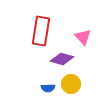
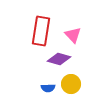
pink triangle: moved 10 px left, 2 px up
purple diamond: moved 3 px left
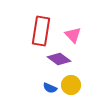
purple diamond: rotated 20 degrees clockwise
yellow circle: moved 1 px down
blue semicircle: moved 2 px right; rotated 24 degrees clockwise
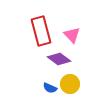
red rectangle: rotated 24 degrees counterclockwise
pink triangle: moved 1 px left
yellow circle: moved 1 px left, 1 px up
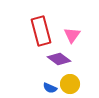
pink triangle: rotated 18 degrees clockwise
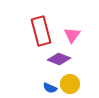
purple diamond: rotated 15 degrees counterclockwise
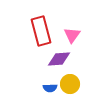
purple diamond: rotated 25 degrees counterclockwise
blue semicircle: rotated 24 degrees counterclockwise
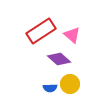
red rectangle: rotated 72 degrees clockwise
pink triangle: rotated 24 degrees counterclockwise
purple diamond: rotated 45 degrees clockwise
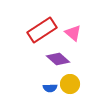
red rectangle: moved 1 px right, 1 px up
pink triangle: moved 1 px right, 2 px up
purple diamond: moved 1 px left
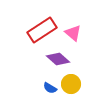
yellow circle: moved 1 px right
blue semicircle: rotated 32 degrees clockwise
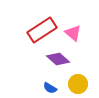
yellow circle: moved 7 px right
